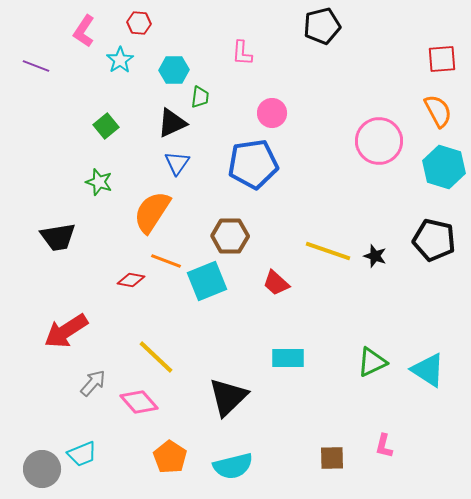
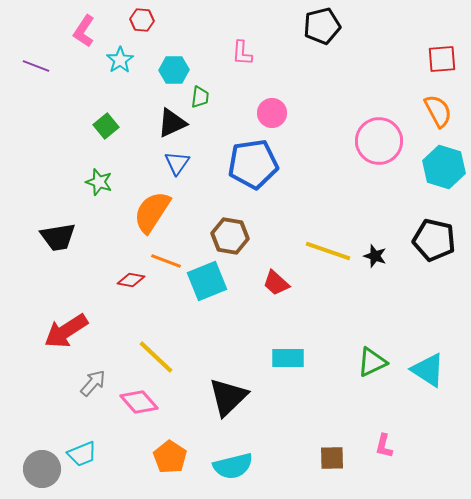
red hexagon at (139, 23): moved 3 px right, 3 px up
brown hexagon at (230, 236): rotated 9 degrees clockwise
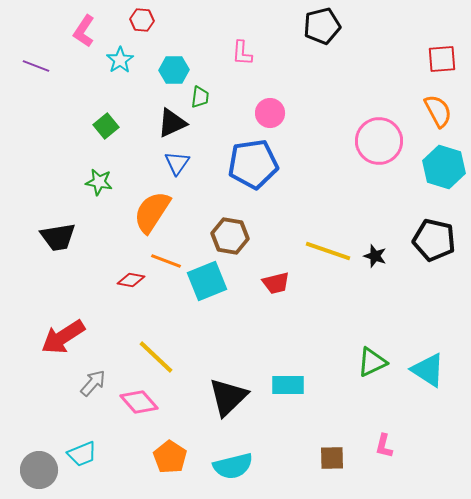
pink circle at (272, 113): moved 2 px left
green star at (99, 182): rotated 8 degrees counterclockwise
red trapezoid at (276, 283): rotated 56 degrees counterclockwise
red arrow at (66, 331): moved 3 px left, 6 px down
cyan rectangle at (288, 358): moved 27 px down
gray circle at (42, 469): moved 3 px left, 1 px down
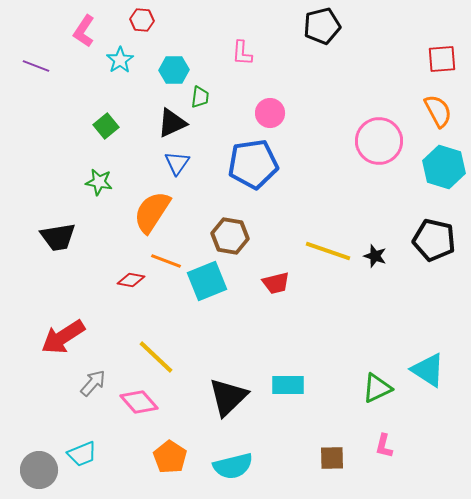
green triangle at (372, 362): moved 5 px right, 26 px down
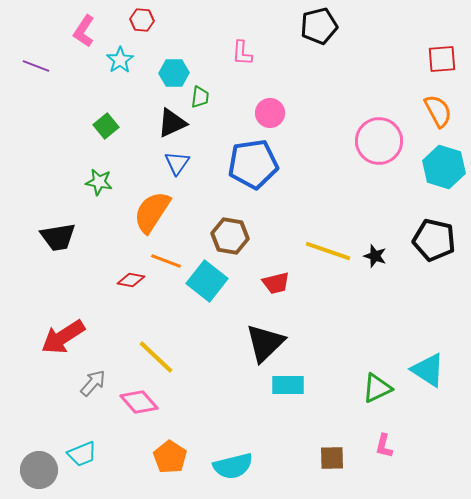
black pentagon at (322, 26): moved 3 px left
cyan hexagon at (174, 70): moved 3 px down
cyan square at (207, 281): rotated 30 degrees counterclockwise
black triangle at (228, 397): moved 37 px right, 54 px up
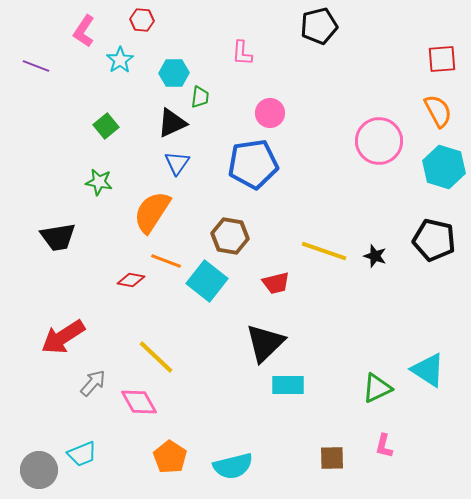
yellow line at (328, 251): moved 4 px left
pink diamond at (139, 402): rotated 12 degrees clockwise
